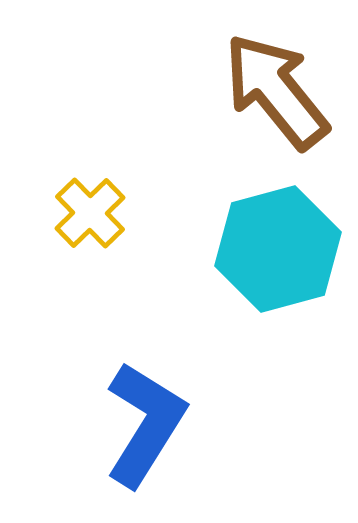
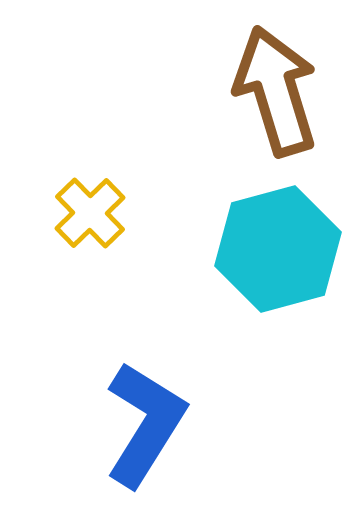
brown arrow: rotated 22 degrees clockwise
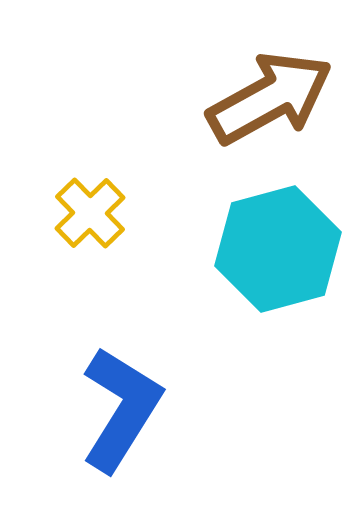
brown arrow: moved 6 px left, 7 px down; rotated 78 degrees clockwise
blue L-shape: moved 24 px left, 15 px up
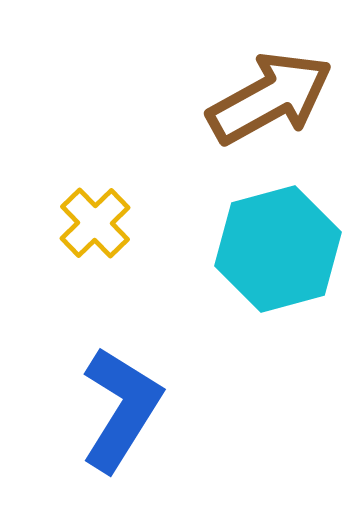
yellow cross: moved 5 px right, 10 px down
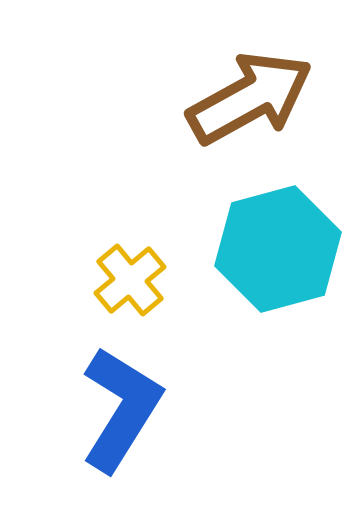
brown arrow: moved 20 px left
yellow cross: moved 35 px right, 57 px down; rotated 4 degrees clockwise
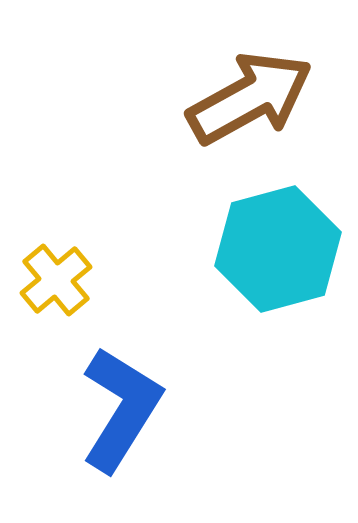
yellow cross: moved 74 px left
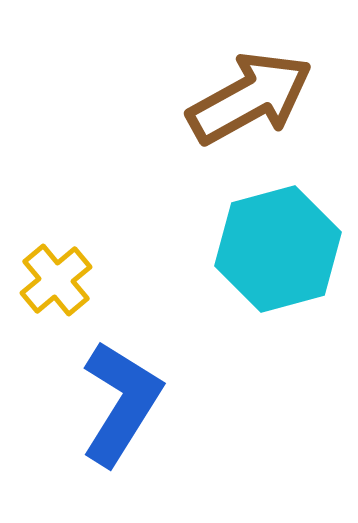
blue L-shape: moved 6 px up
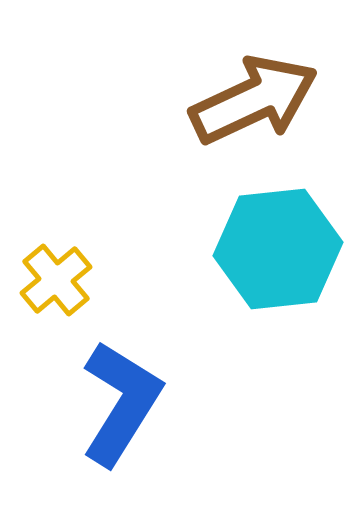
brown arrow: moved 4 px right, 2 px down; rotated 4 degrees clockwise
cyan hexagon: rotated 9 degrees clockwise
